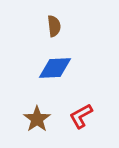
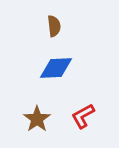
blue diamond: moved 1 px right
red L-shape: moved 2 px right
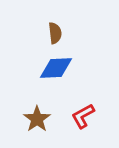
brown semicircle: moved 1 px right, 7 px down
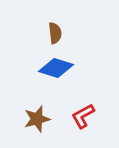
blue diamond: rotated 20 degrees clockwise
brown star: rotated 20 degrees clockwise
